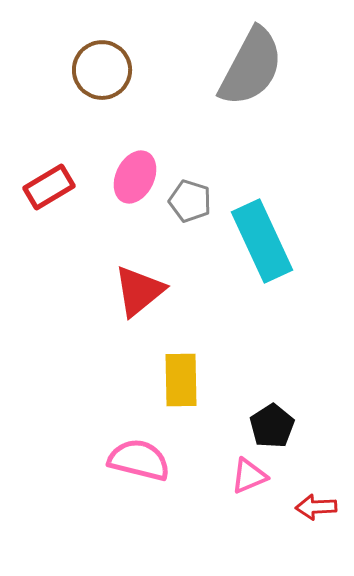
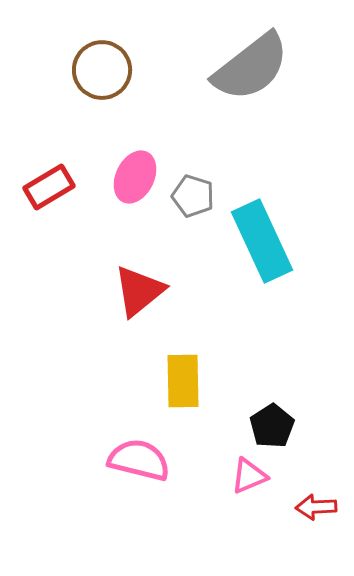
gray semicircle: rotated 24 degrees clockwise
gray pentagon: moved 3 px right, 5 px up
yellow rectangle: moved 2 px right, 1 px down
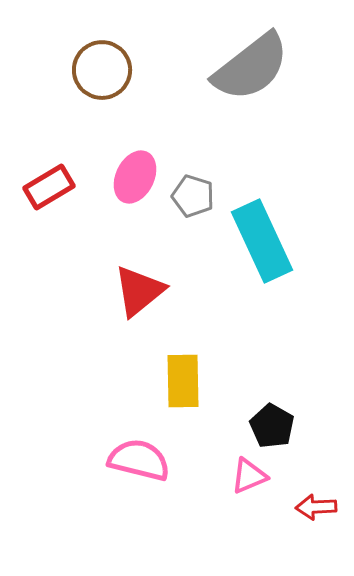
black pentagon: rotated 9 degrees counterclockwise
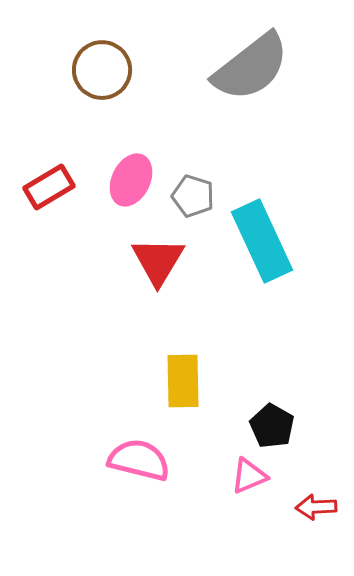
pink ellipse: moved 4 px left, 3 px down
red triangle: moved 19 px right, 30 px up; rotated 20 degrees counterclockwise
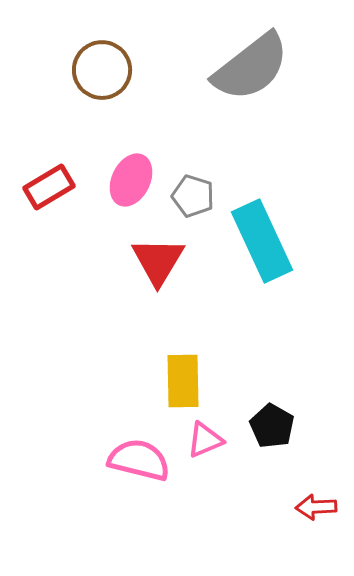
pink triangle: moved 44 px left, 36 px up
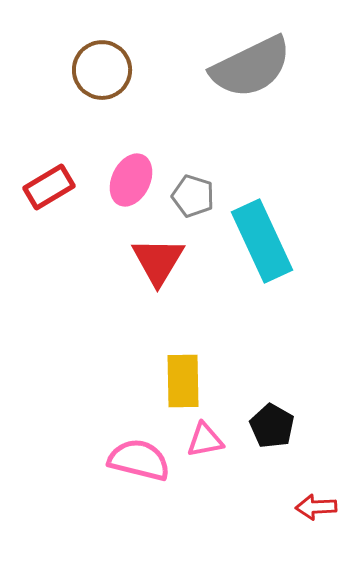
gray semicircle: rotated 12 degrees clockwise
pink triangle: rotated 12 degrees clockwise
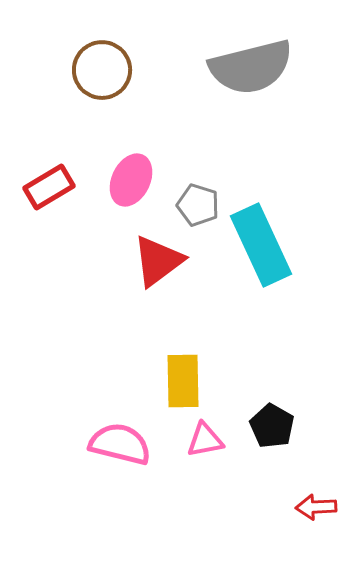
gray semicircle: rotated 12 degrees clockwise
gray pentagon: moved 5 px right, 9 px down
cyan rectangle: moved 1 px left, 4 px down
red triangle: rotated 22 degrees clockwise
pink semicircle: moved 19 px left, 16 px up
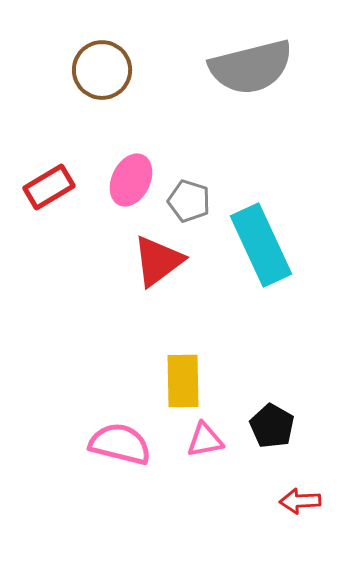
gray pentagon: moved 9 px left, 4 px up
red arrow: moved 16 px left, 6 px up
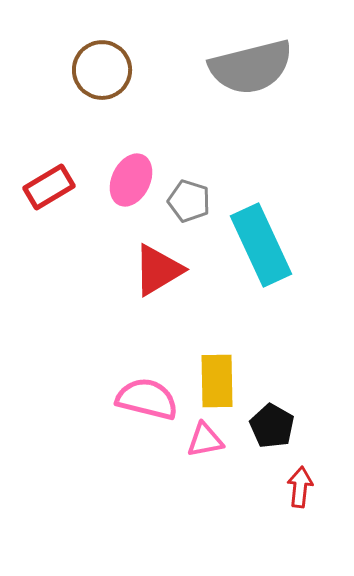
red triangle: moved 9 px down; rotated 6 degrees clockwise
yellow rectangle: moved 34 px right
pink semicircle: moved 27 px right, 45 px up
red arrow: moved 14 px up; rotated 99 degrees clockwise
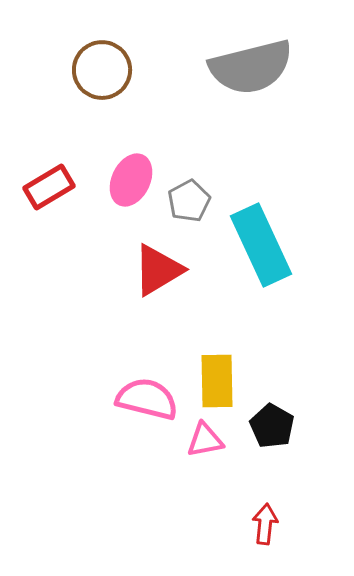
gray pentagon: rotated 27 degrees clockwise
red arrow: moved 35 px left, 37 px down
